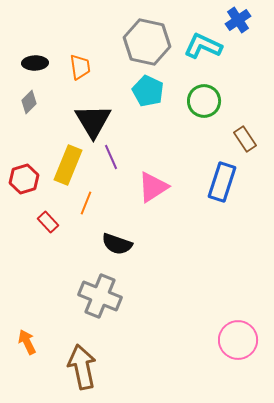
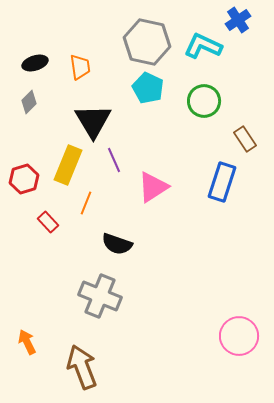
black ellipse: rotated 15 degrees counterclockwise
cyan pentagon: moved 3 px up
purple line: moved 3 px right, 3 px down
pink circle: moved 1 px right, 4 px up
brown arrow: rotated 9 degrees counterclockwise
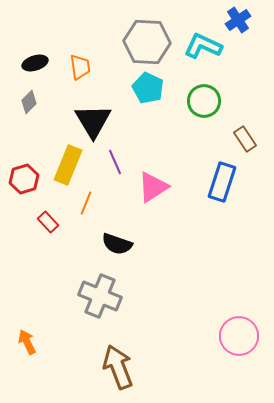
gray hexagon: rotated 9 degrees counterclockwise
purple line: moved 1 px right, 2 px down
brown arrow: moved 36 px right
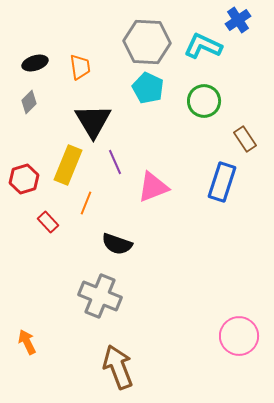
pink triangle: rotated 12 degrees clockwise
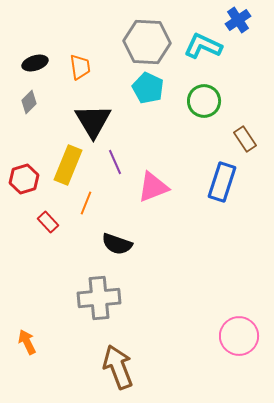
gray cross: moved 1 px left, 2 px down; rotated 27 degrees counterclockwise
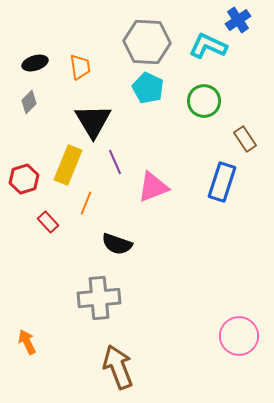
cyan L-shape: moved 5 px right
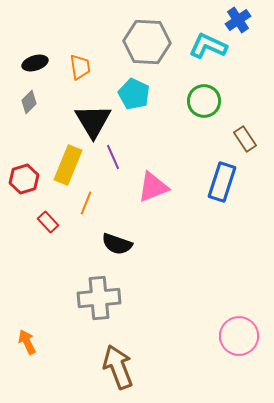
cyan pentagon: moved 14 px left, 6 px down
purple line: moved 2 px left, 5 px up
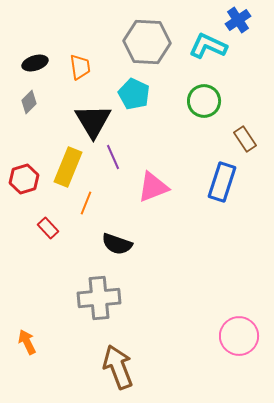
yellow rectangle: moved 2 px down
red rectangle: moved 6 px down
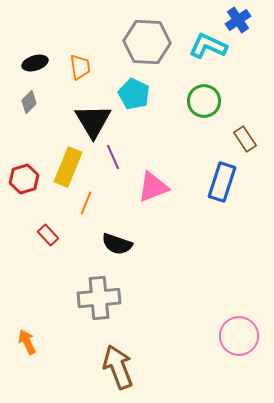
red rectangle: moved 7 px down
